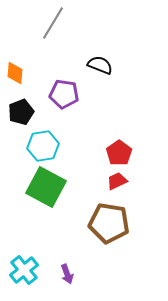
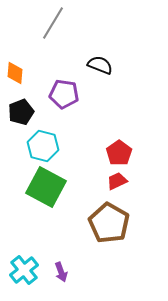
cyan hexagon: rotated 24 degrees clockwise
brown pentagon: rotated 21 degrees clockwise
purple arrow: moved 6 px left, 2 px up
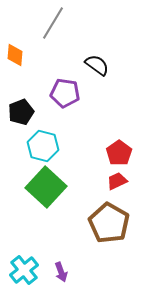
black semicircle: moved 3 px left; rotated 15 degrees clockwise
orange diamond: moved 18 px up
purple pentagon: moved 1 px right, 1 px up
green square: rotated 15 degrees clockwise
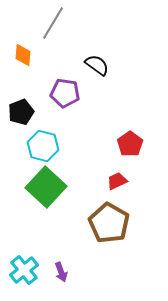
orange diamond: moved 8 px right
red pentagon: moved 11 px right, 9 px up
